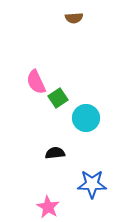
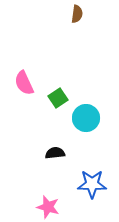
brown semicircle: moved 3 px right, 4 px up; rotated 78 degrees counterclockwise
pink semicircle: moved 12 px left, 1 px down
pink star: rotated 15 degrees counterclockwise
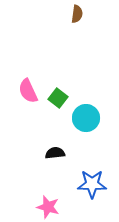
pink semicircle: moved 4 px right, 8 px down
green square: rotated 18 degrees counterclockwise
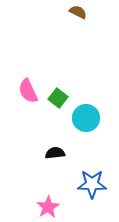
brown semicircle: moved 1 px right, 2 px up; rotated 72 degrees counterclockwise
pink star: rotated 25 degrees clockwise
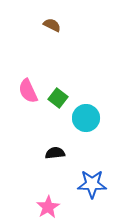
brown semicircle: moved 26 px left, 13 px down
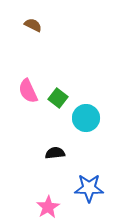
brown semicircle: moved 19 px left
blue star: moved 3 px left, 4 px down
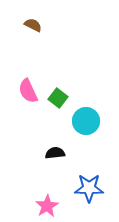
cyan circle: moved 3 px down
pink star: moved 1 px left, 1 px up
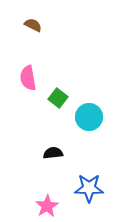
pink semicircle: moved 13 px up; rotated 15 degrees clockwise
cyan circle: moved 3 px right, 4 px up
black semicircle: moved 2 px left
